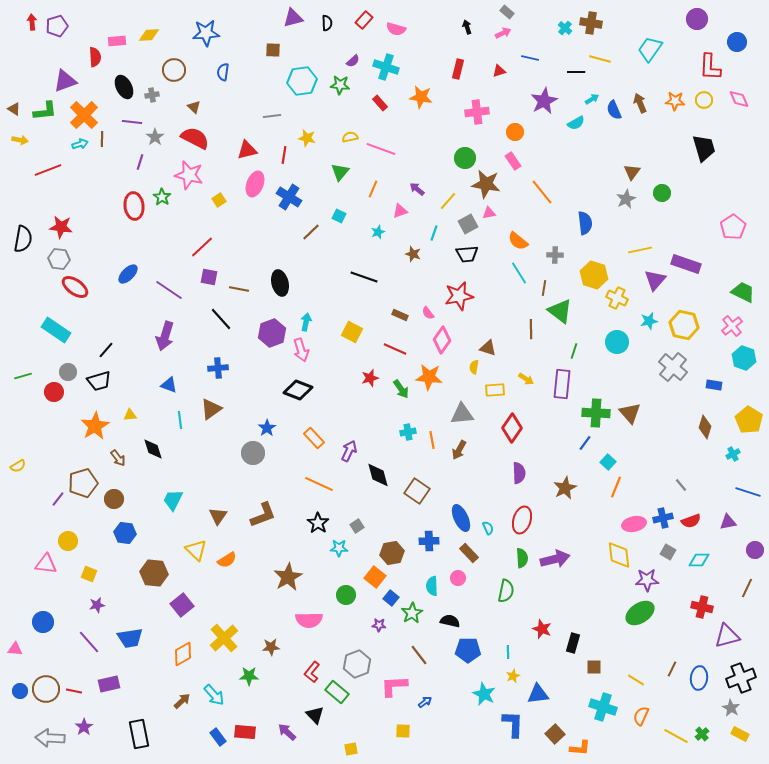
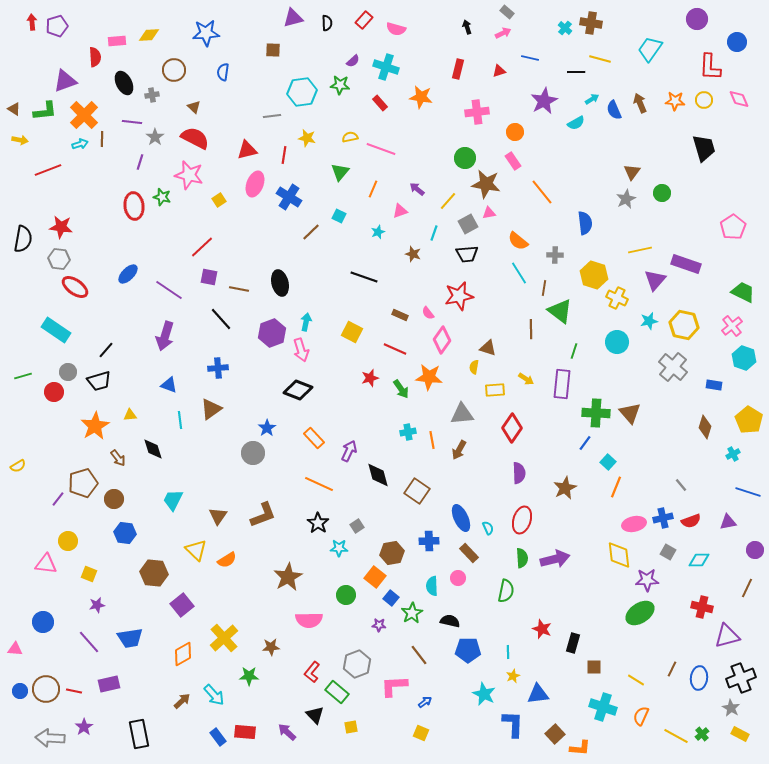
cyan hexagon at (302, 81): moved 11 px down
black ellipse at (124, 87): moved 4 px up
green star at (162, 197): rotated 18 degrees counterclockwise
yellow square at (403, 731): moved 18 px right, 2 px down; rotated 21 degrees clockwise
yellow square at (351, 749): moved 22 px up
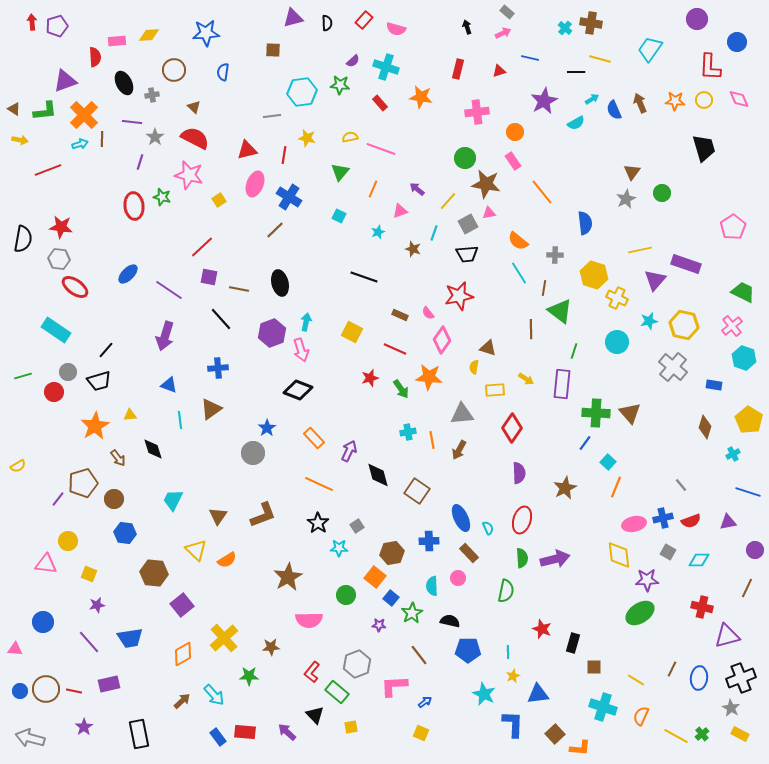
brown line at (311, 232): moved 36 px left, 2 px up
brown star at (413, 254): moved 5 px up
gray arrow at (50, 738): moved 20 px left; rotated 12 degrees clockwise
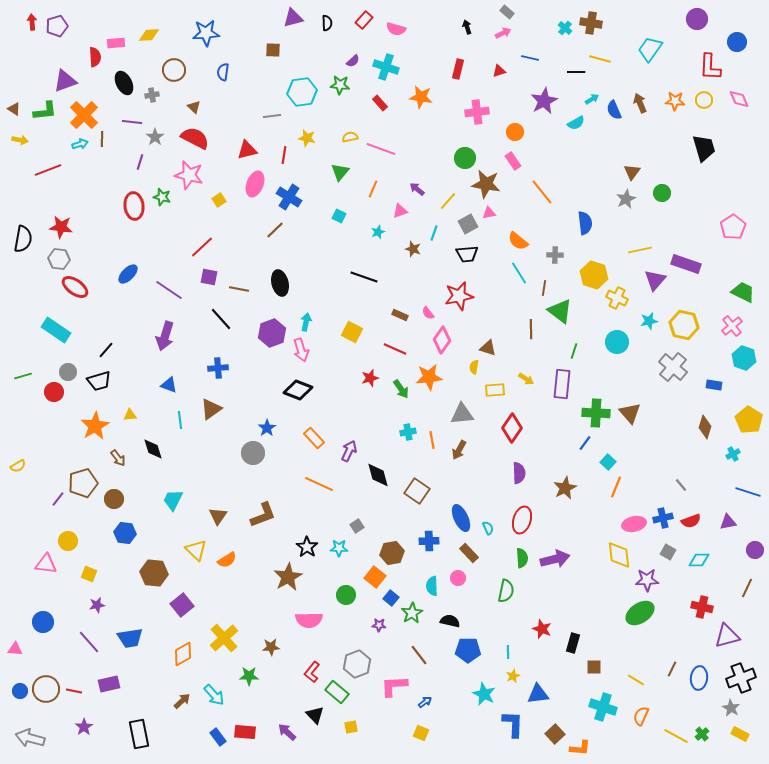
pink rectangle at (117, 41): moved 1 px left, 2 px down
orange star at (429, 377): rotated 12 degrees counterclockwise
black star at (318, 523): moved 11 px left, 24 px down
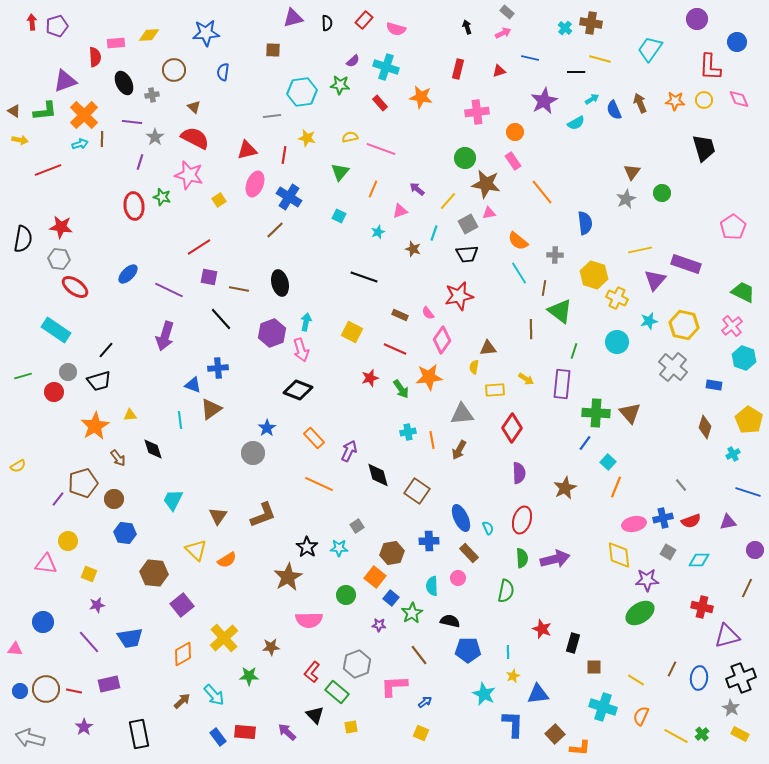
brown triangle at (14, 109): moved 2 px down
red line at (202, 247): moved 3 px left; rotated 10 degrees clockwise
purple line at (169, 290): rotated 8 degrees counterclockwise
brown triangle at (488, 348): rotated 24 degrees counterclockwise
blue triangle at (169, 385): moved 24 px right
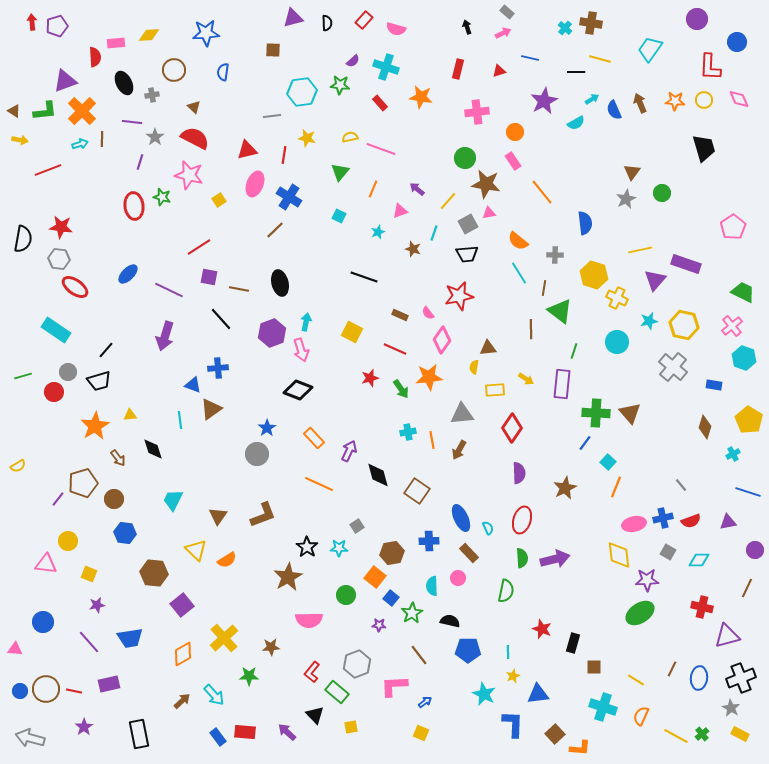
orange cross at (84, 115): moved 2 px left, 4 px up
gray circle at (253, 453): moved 4 px right, 1 px down
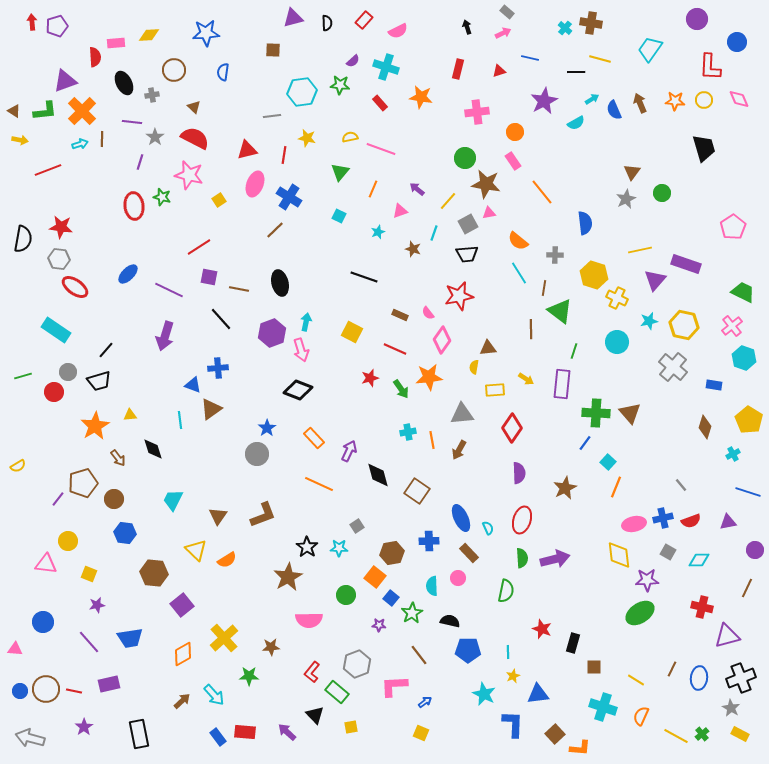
pink semicircle at (396, 29): moved 2 px right, 2 px down; rotated 42 degrees counterclockwise
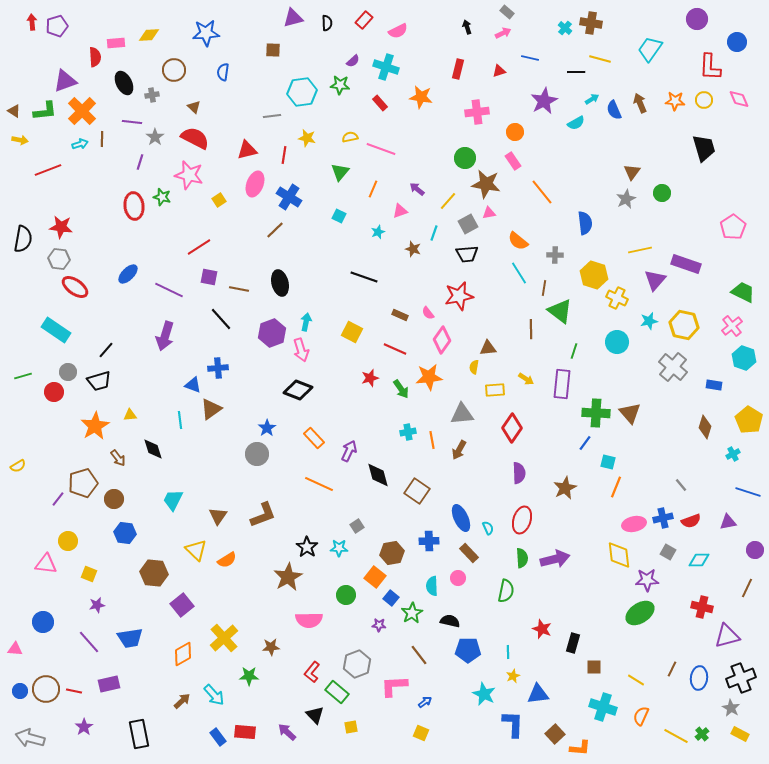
cyan square at (608, 462): rotated 28 degrees counterclockwise
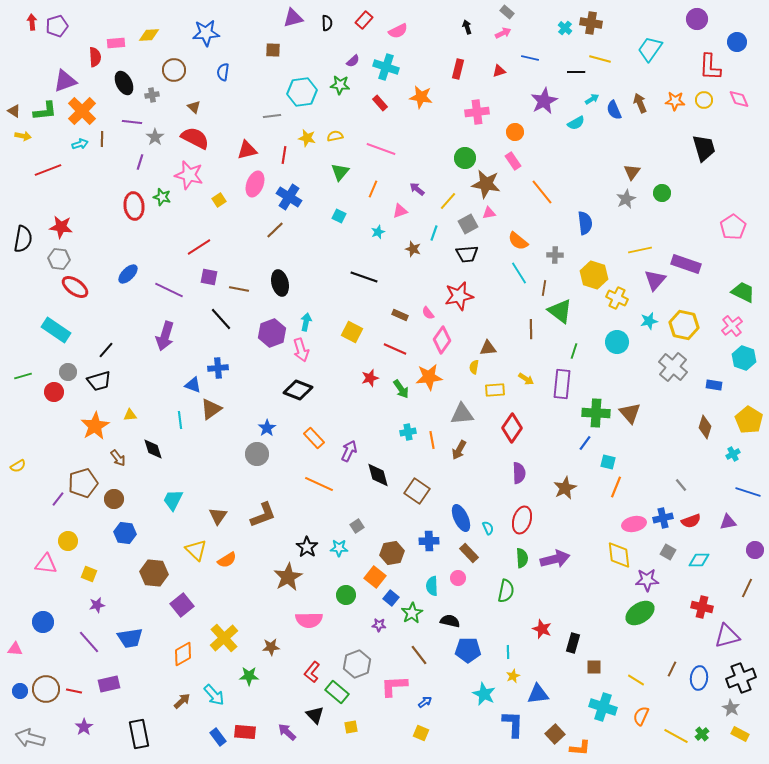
yellow semicircle at (350, 137): moved 15 px left, 1 px up
yellow arrow at (20, 140): moved 3 px right, 4 px up
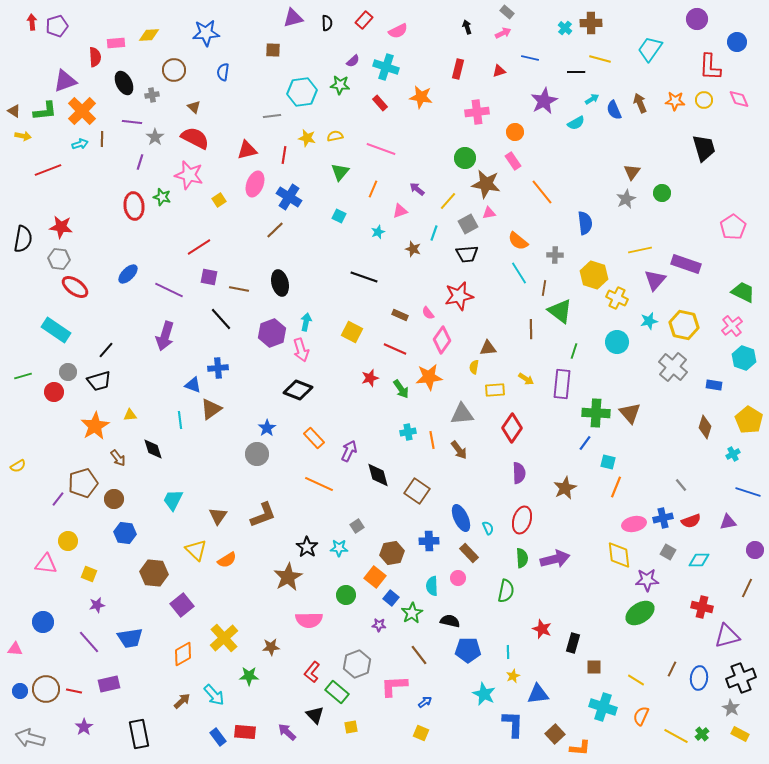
brown cross at (591, 23): rotated 10 degrees counterclockwise
brown arrow at (459, 450): rotated 66 degrees counterclockwise
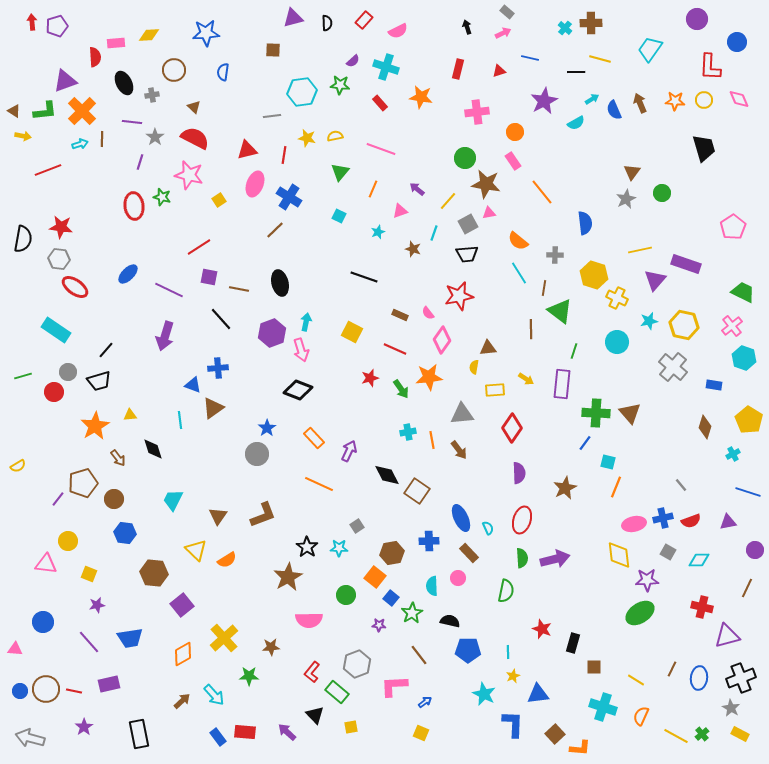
brown triangle at (211, 409): moved 2 px right, 1 px up
black diamond at (378, 475): moved 9 px right; rotated 12 degrees counterclockwise
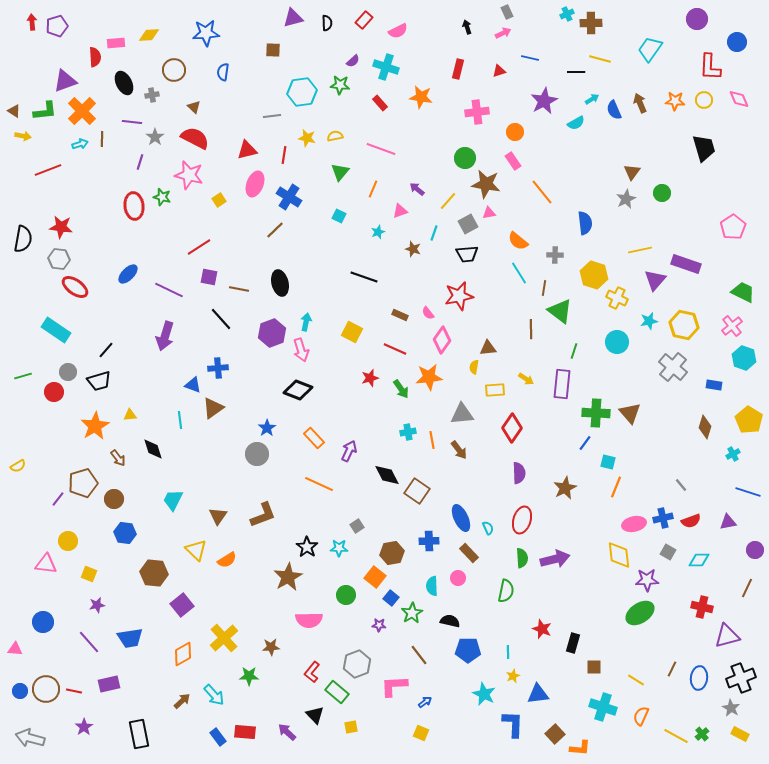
gray rectangle at (507, 12): rotated 24 degrees clockwise
cyan cross at (565, 28): moved 2 px right, 14 px up; rotated 24 degrees clockwise
